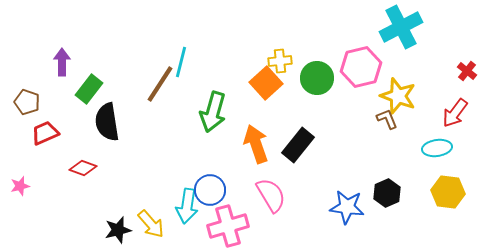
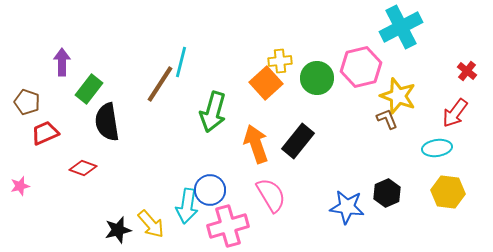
black rectangle: moved 4 px up
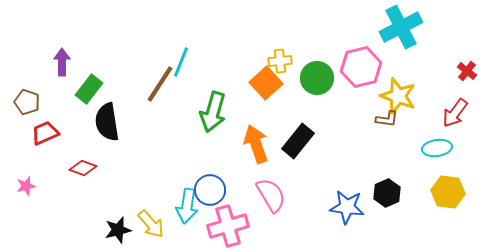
cyan line: rotated 8 degrees clockwise
brown L-shape: rotated 120 degrees clockwise
pink star: moved 6 px right
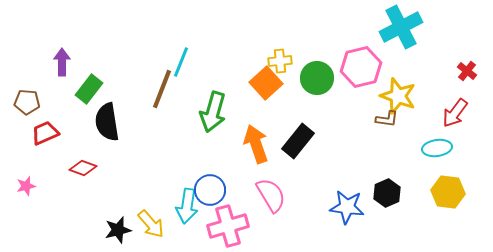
brown line: moved 2 px right, 5 px down; rotated 12 degrees counterclockwise
brown pentagon: rotated 15 degrees counterclockwise
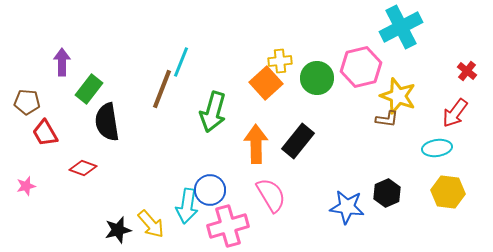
red trapezoid: rotated 96 degrees counterclockwise
orange arrow: rotated 18 degrees clockwise
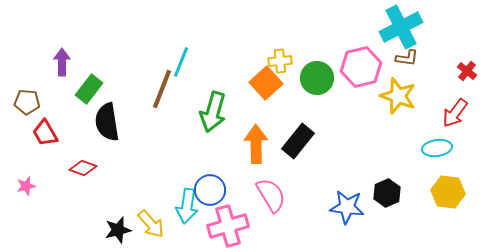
brown L-shape: moved 20 px right, 61 px up
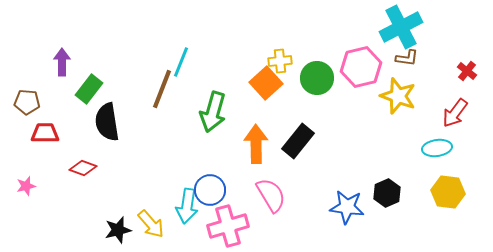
red trapezoid: rotated 120 degrees clockwise
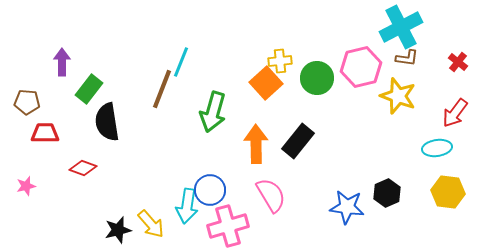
red cross: moved 9 px left, 9 px up
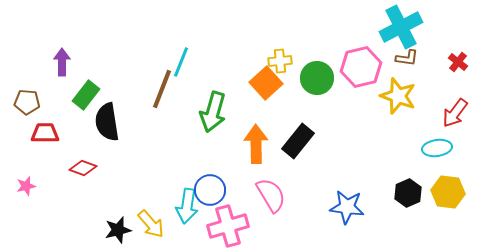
green rectangle: moved 3 px left, 6 px down
black hexagon: moved 21 px right
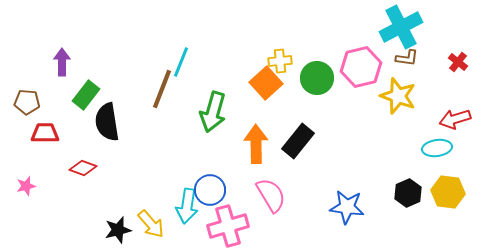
red arrow: moved 6 px down; rotated 36 degrees clockwise
